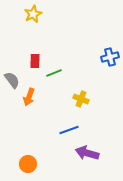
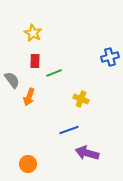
yellow star: moved 19 px down; rotated 18 degrees counterclockwise
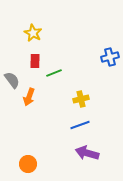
yellow cross: rotated 35 degrees counterclockwise
blue line: moved 11 px right, 5 px up
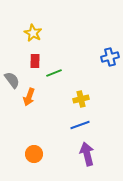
purple arrow: moved 1 px down; rotated 60 degrees clockwise
orange circle: moved 6 px right, 10 px up
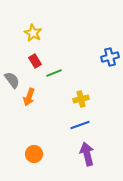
red rectangle: rotated 32 degrees counterclockwise
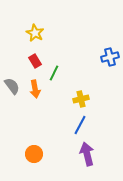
yellow star: moved 2 px right
green line: rotated 42 degrees counterclockwise
gray semicircle: moved 6 px down
orange arrow: moved 6 px right, 8 px up; rotated 30 degrees counterclockwise
blue line: rotated 42 degrees counterclockwise
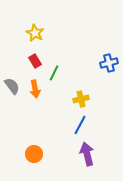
blue cross: moved 1 px left, 6 px down
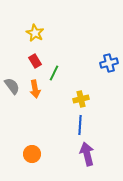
blue line: rotated 24 degrees counterclockwise
orange circle: moved 2 px left
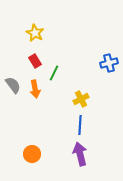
gray semicircle: moved 1 px right, 1 px up
yellow cross: rotated 14 degrees counterclockwise
purple arrow: moved 7 px left
